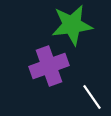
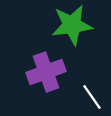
purple cross: moved 3 px left, 6 px down
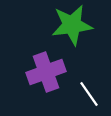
white line: moved 3 px left, 3 px up
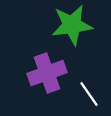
purple cross: moved 1 px right, 1 px down
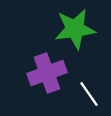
green star: moved 3 px right, 4 px down
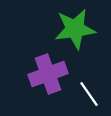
purple cross: moved 1 px right, 1 px down
